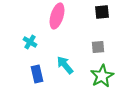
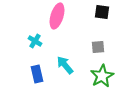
black square: rotated 14 degrees clockwise
cyan cross: moved 5 px right, 1 px up
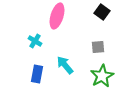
black square: rotated 28 degrees clockwise
blue rectangle: rotated 24 degrees clockwise
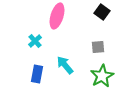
cyan cross: rotated 16 degrees clockwise
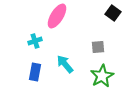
black square: moved 11 px right, 1 px down
pink ellipse: rotated 15 degrees clockwise
cyan cross: rotated 24 degrees clockwise
cyan arrow: moved 1 px up
blue rectangle: moved 2 px left, 2 px up
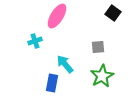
blue rectangle: moved 17 px right, 11 px down
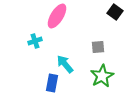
black square: moved 2 px right, 1 px up
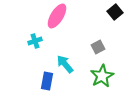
black square: rotated 14 degrees clockwise
gray square: rotated 24 degrees counterclockwise
blue rectangle: moved 5 px left, 2 px up
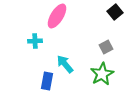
cyan cross: rotated 16 degrees clockwise
gray square: moved 8 px right
green star: moved 2 px up
